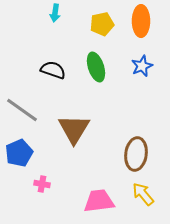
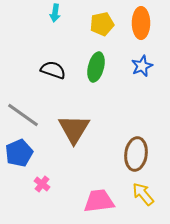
orange ellipse: moved 2 px down
green ellipse: rotated 32 degrees clockwise
gray line: moved 1 px right, 5 px down
pink cross: rotated 28 degrees clockwise
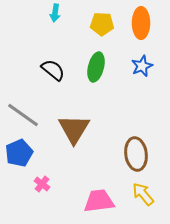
yellow pentagon: rotated 15 degrees clockwise
black semicircle: rotated 20 degrees clockwise
brown ellipse: rotated 16 degrees counterclockwise
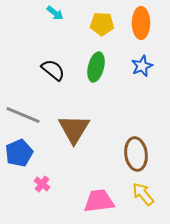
cyan arrow: rotated 60 degrees counterclockwise
gray line: rotated 12 degrees counterclockwise
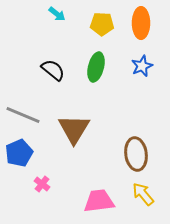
cyan arrow: moved 2 px right, 1 px down
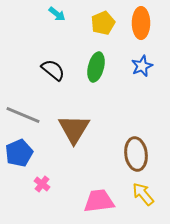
yellow pentagon: moved 1 px right, 1 px up; rotated 25 degrees counterclockwise
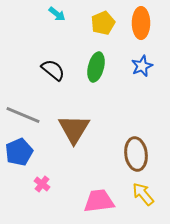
blue pentagon: moved 1 px up
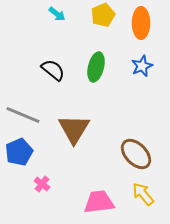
yellow pentagon: moved 8 px up
brown ellipse: rotated 36 degrees counterclockwise
pink trapezoid: moved 1 px down
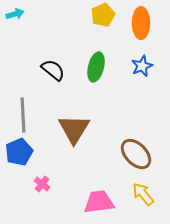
cyan arrow: moved 42 px left; rotated 54 degrees counterclockwise
gray line: rotated 64 degrees clockwise
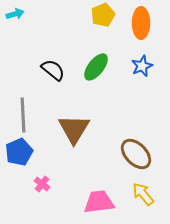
green ellipse: rotated 24 degrees clockwise
